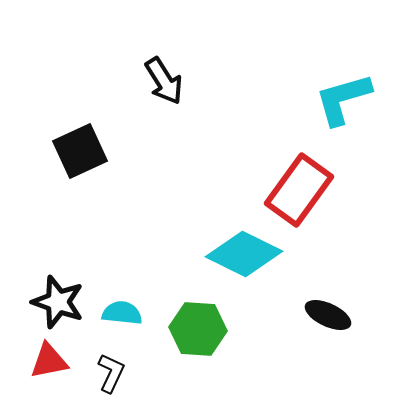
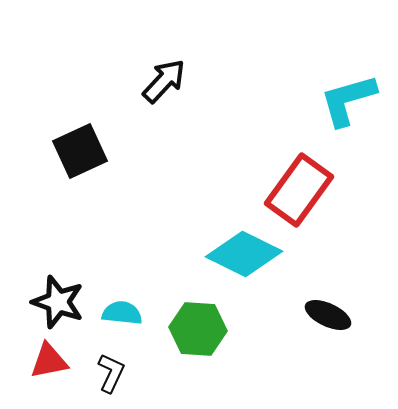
black arrow: rotated 105 degrees counterclockwise
cyan L-shape: moved 5 px right, 1 px down
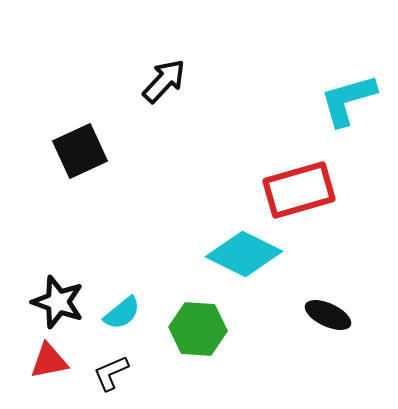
red rectangle: rotated 38 degrees clockwise
cyan semicircle: rotated 135 degrees clockwise
black L-shape: rotated 138 degrees counterclockwise
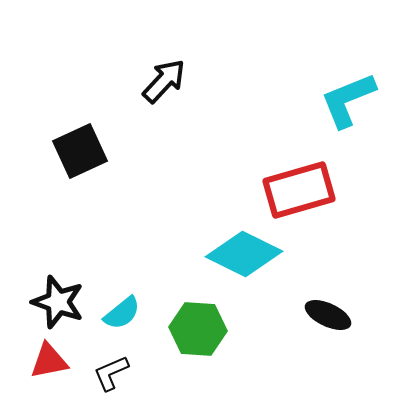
cyan L-shape: rotated 6 degrees counterclockwise
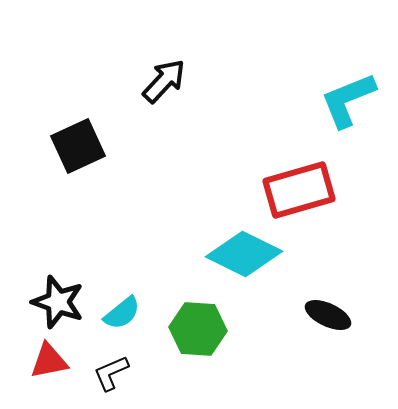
black square: moved 2 px left, 5 px up
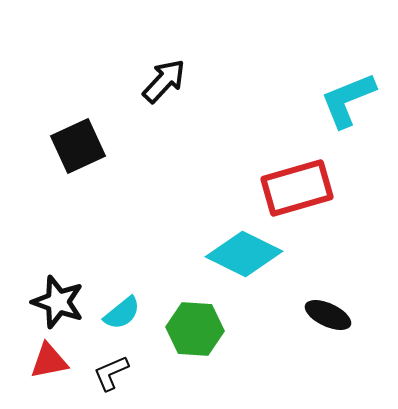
red rectangle: moved 2 px left, 2 px up
green hexagon: moved 3 px left
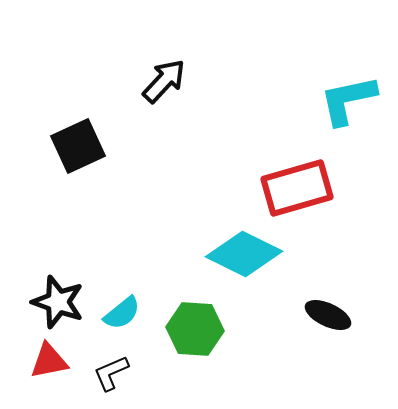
cyan L-shape: rotated 10 degrees clockwise
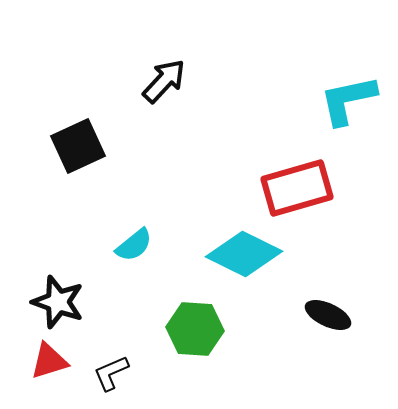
cyan semicircle: moved 12 px right, 68 px up
red triangle: rotated 6 degrees counterclockwise
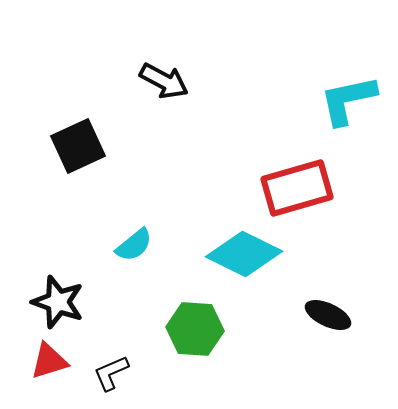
black arrow: rotated 75 degrees clockwise
